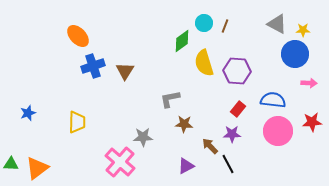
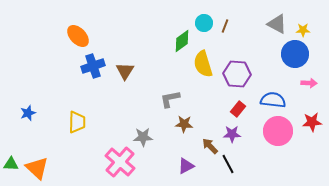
yellow semicircle: moved 1 px left, 1 px down
purple hexagon: moved 3 px down
orange triangle: rotated 40 degrees counterclockwise
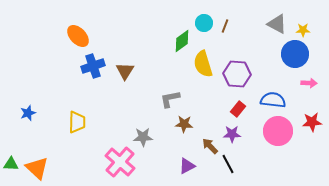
purple triangle: moved 1 px right
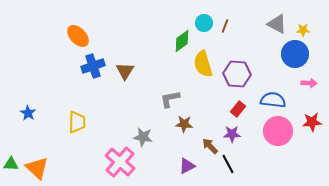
blue star: rotated 21 degrees counterclockwise
gray star: rotated 12 degrees clockwise
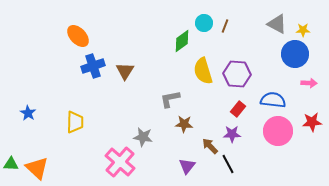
yellow semicircle: moved 7 px down
yellow trapezoid: moved 2 px left
purple triangle: rotated 24 degrees counterclockwise
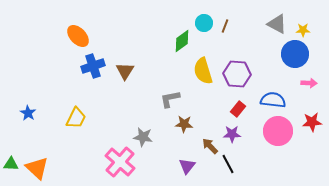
yellow trapezoid: moved 1 px right, 4 px up; rotated 25 degrees clockwise
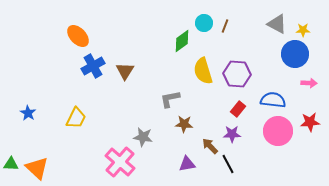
blue cross: rotated 10 degrees counterclockwise
red star: moved 2 px left
purple triangle: moved 2 px up; rotated 42 degrees clockwise
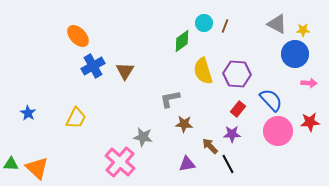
blue semicircle: moved 2 px left; rotated 40 degrees clockwise
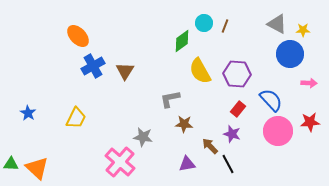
blue circle: moved 5 px left
yellow semicircle: moved 3 px left; rotated 12 degrees counterclockwise
purple star: rotated 18 degrees clockwise
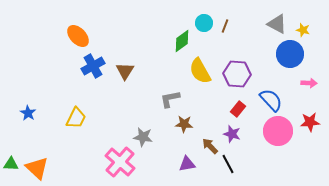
yellow star: rotated 16 degrees clockwise
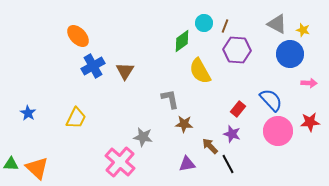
purple hexagon: moved 24 px up
gray L-shape: rotated 90 degrees clockwise
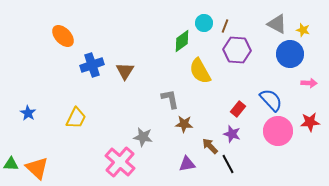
orange ellipse: moved 15 px left
blue cross: moved 1 px left, 1 px up; rotated 10 degrees clockwise
